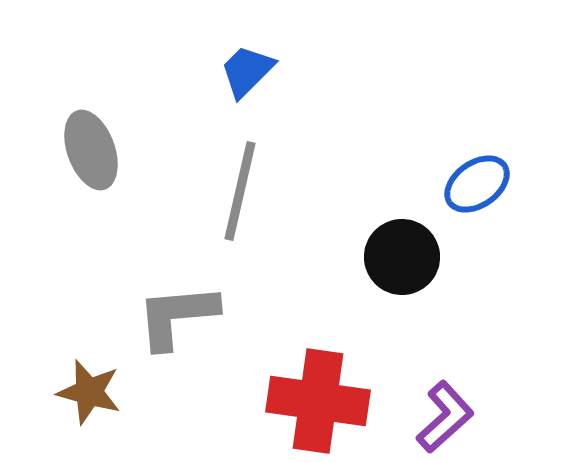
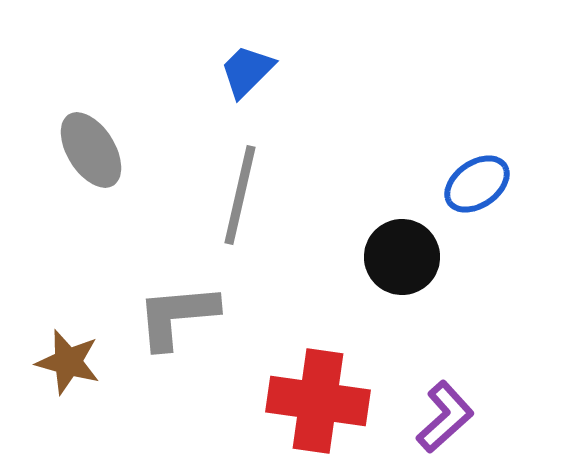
gray ellipse: rotated 12 degrees counterclockwise
gray line: moved 4 px down
brown star: moved 21 px left, 30 px up
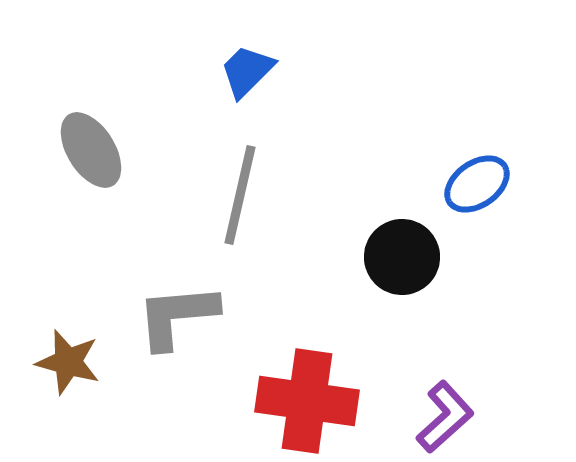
red cross: moved 11 px left
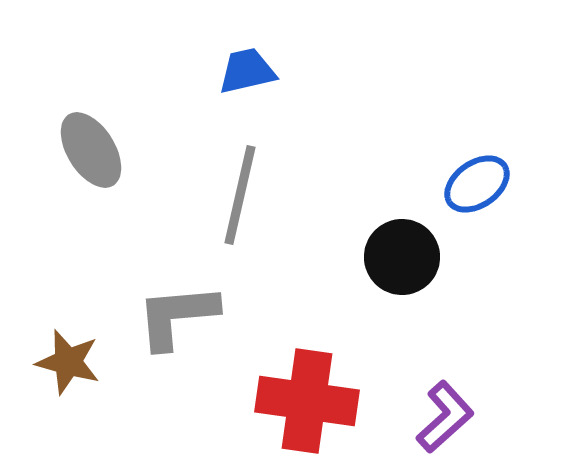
blue trapezoid: rotated 32 degrees clockwise
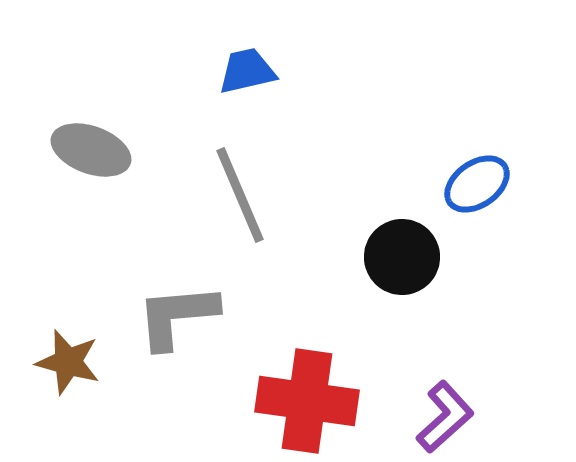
gray ellipse: rotated 38 degrees counterclockwise
gray line: rotated 36 degrees counterclockwise
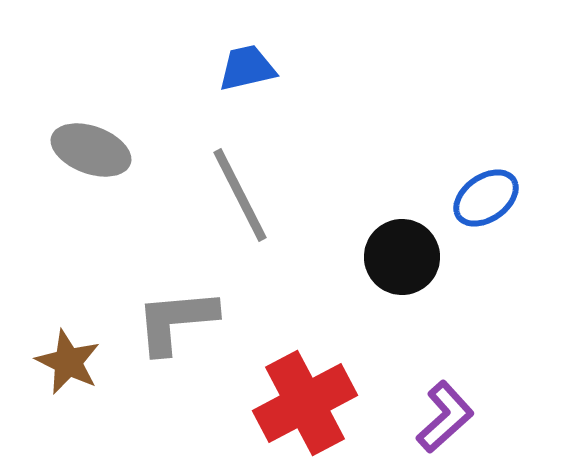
blue trapezoid: moved 3 px up
blue ellipse: moved 9 px right, 14 px down
gray line: rotated 4 degrees counterclockwise
gray L-shape: moved 1 px left, 5 px down
brown star: rotated 10 degrees clockwise
red cross: moved 2 px left, 2 px down; rotated 36 degrees counterclockwise
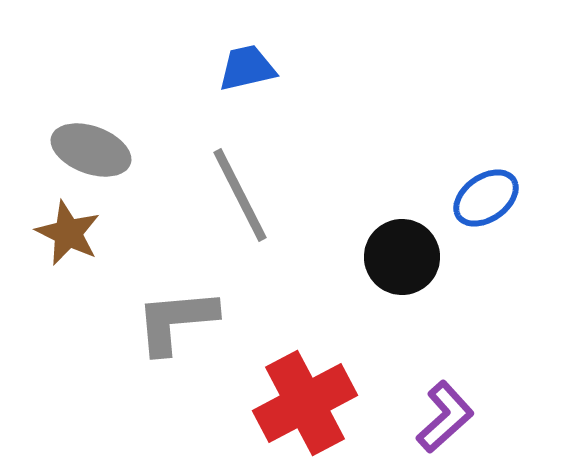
brown star: moved 129 px up
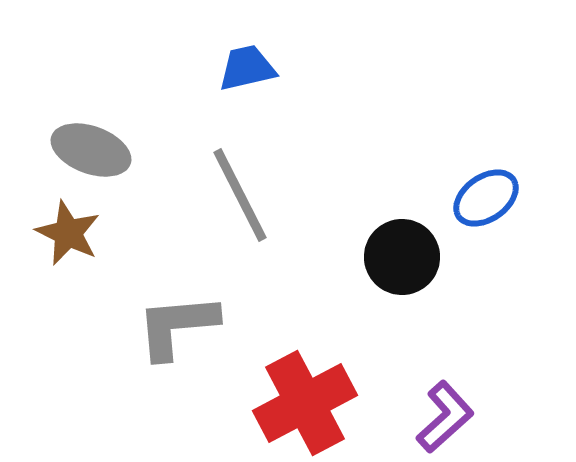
gray L-shape: moved 1 px right, 5 px down
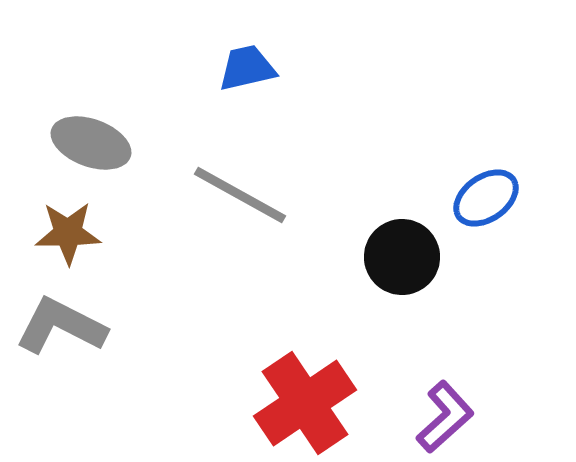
gray ellipse: moved 7 px up
gray line: rotated 34 degrees counterclockwise
brown star: rotated 26 degrees counterclockwise
gray L-shape: moved 116 px left; rotated 32 degrees clockwise
red cross: rotated 6 degrees counterclockwise
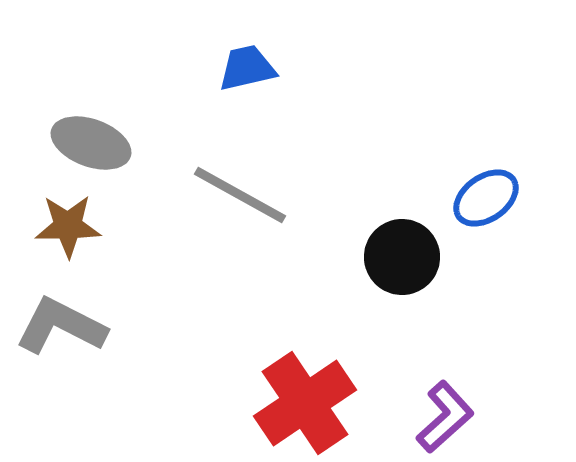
brown star: moved 7 px up
